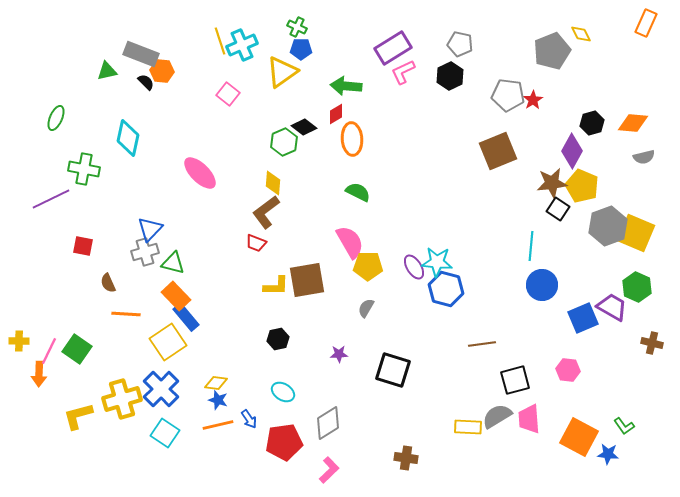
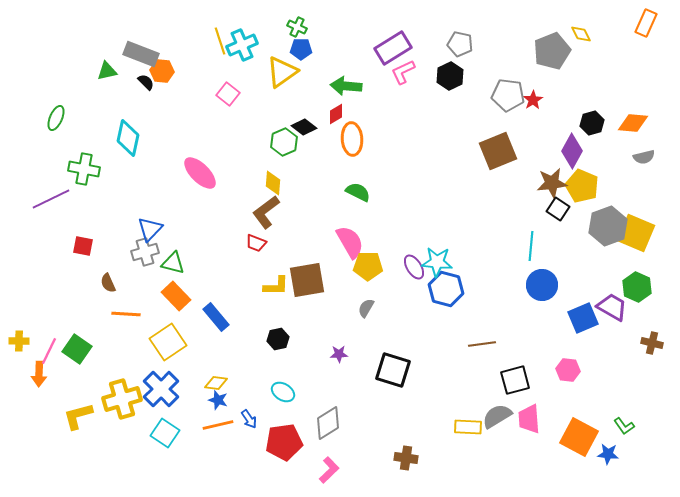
blue rectangle at (186, 317): moved 30 px right
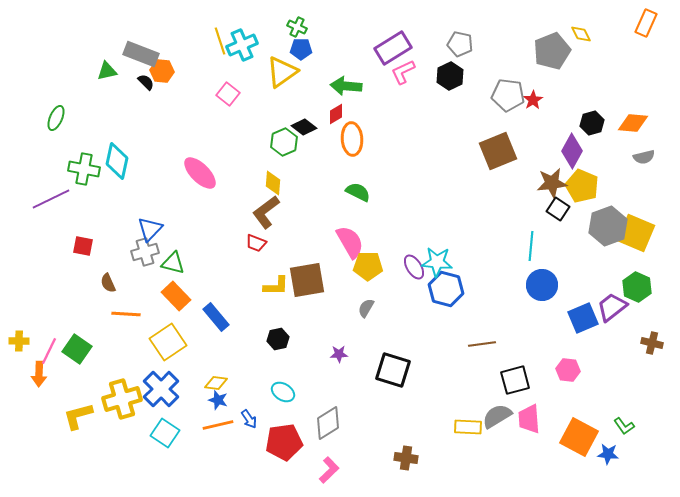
cyan diamond at (128, 138): moved 11 px left, 23 px down
purple trapezoid at (612, 307): rotated 68 degrees counterclockwise
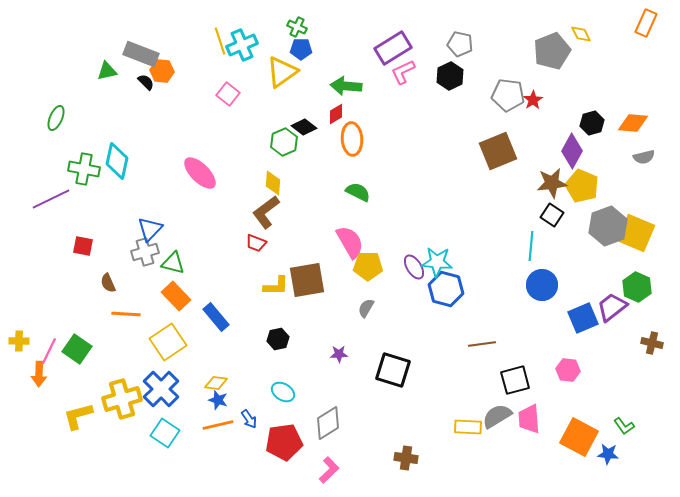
black square at (558, 209): moved 6 px left, 6 px down
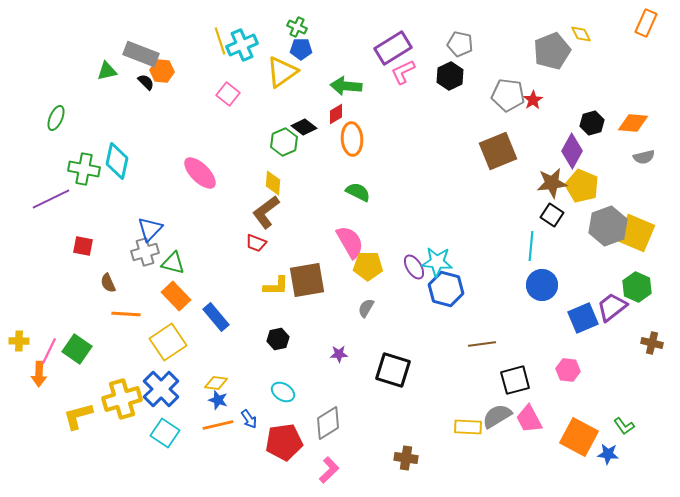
pink trapezoid at (529, 419): rotated 24 degrees counterclockwise
